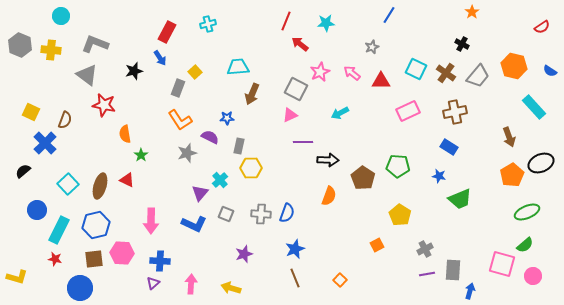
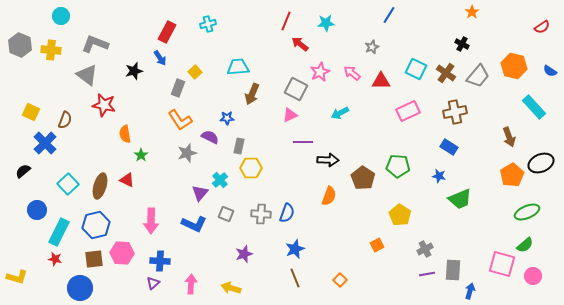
cyan rectangle at (59, 230): moved 2 px down
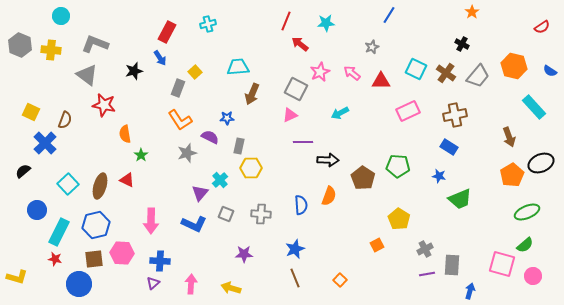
brown cross at (455, 112): moved 3 px down
blue semicircle at (287, 213): moved 14 px right, 8 px up; rotated 24 degrees counterclockwise
yellow pentagon at (400, 215): moved 1 px left, 4 px down
purple star at (244, 254): rotated 18 degrees clockwise
gray rectangle at (453, 270): moved 1 px left, 5 px up
blue circle at (80, 288): moved 1 px left, 4 px up
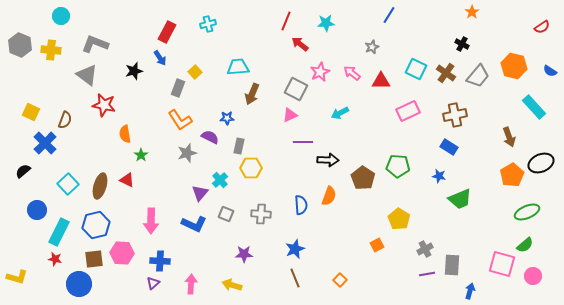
yellow arrow at (231, 288): moved 1 px right, 3 px up
